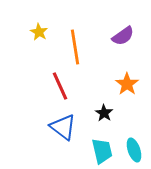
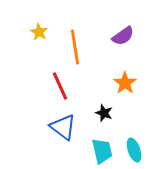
orange star: moved 2 px left, 1 px up
black star: rotated 12 degrees counterclockwise
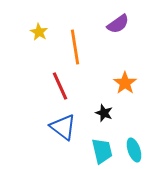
purple semicircle: moved 5 px left, 12 px up
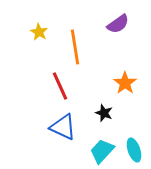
blue triangle: rotated 12 degrees counterclockwise
cyan trapezoid: rotated 124 degrees counterclockwise
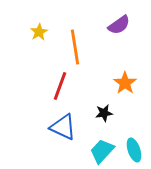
purple semicircle: moved 1 px right, 1 px down
yellow star: rotated 12 degrees clockwise
red line: rotated 44 degrees clockwise
black star: rotated 30 degrees counterclockwise
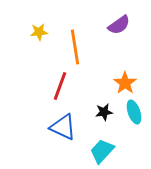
yellow star: rotated 24 degrees clockwise
black star: moved 1 px up
cyan ellipse: moved 38 px up
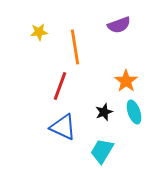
purple semicircle: rotated 15 degrees clockwise
orange star: moved 1 px right, 2 px up
black star: rotated 12 degrees counterclockwise
cyan trapezoid: rotated 12 degrees counterclockwise
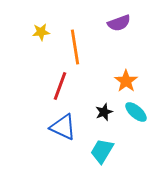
purple semicircle: moved 2 px up
yellow star: moved 2 px right
cyan ellipse: moved 2 px right; rotated 30 degrees counterclockwise
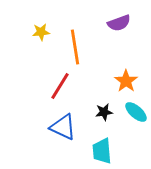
red line: rotated 12 degrees clockwise
black star: rotated 12 degrees clockwise
cyan trapezoid: rotated 36 degrees counterclockwise
